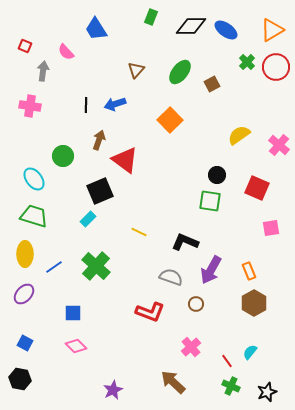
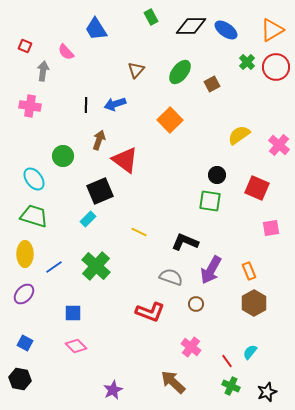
green rectangle at (151, 17): rotated 49 degrees counterclockwise
pink cross at (191, 347): rotated 12 degrees counterclockwise
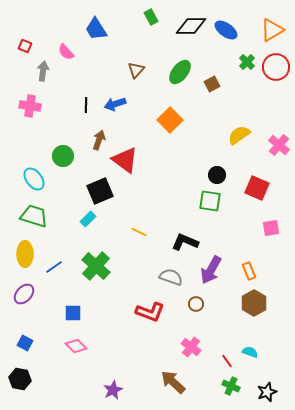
cyan semicircle at (250, 352): rotated 70 degrees clockwise
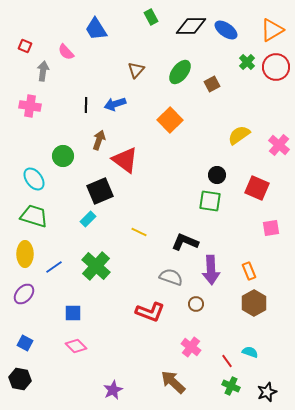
purple arrow at (211, 270): rotated 32 degrees counterclockwise
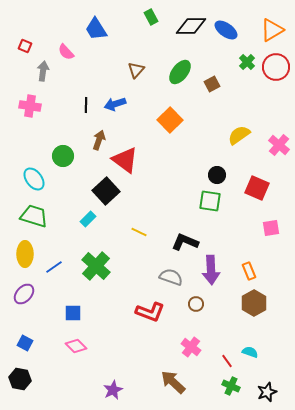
black square at (100, 191): moved 6 px right; rotated 20 degrees counterclockwise
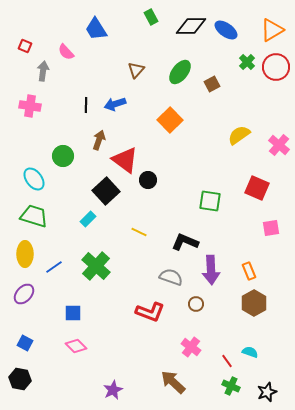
black circle at (217, 175): moved 69 px left, 5 px down
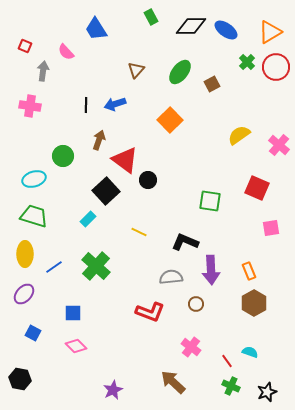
orange triangle at (272, 30): moved 2 px left, 2 px down
cyan ellipse at (34, 179): rotated 70 degrees counterclockwise
gray semicircle at (171, 277): rotated 25 degrees counterclockwise
blue square at (25, 343): moved 8 px right, 10 px up
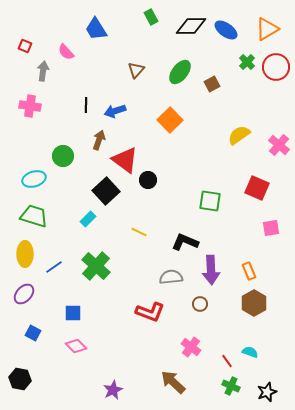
orange triangle at (270, 32): moved 3 px left, 3 px up
blue arrow at (115, 104): moved 7 px down
brown circle at (196, 304): moved 4 px right
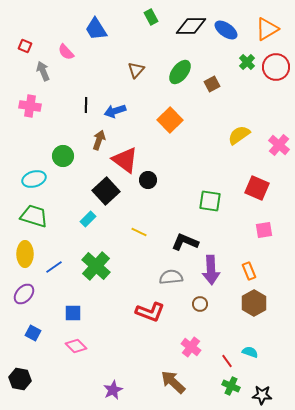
gray arrow at (43, 71): rotated 30 degrees counterclockwise
pink square at (271, 228): moved 7 px left, 2 px down
black star at (267, 392): moved 5 px left, 3 px down; rotated 24 degrees clockwise
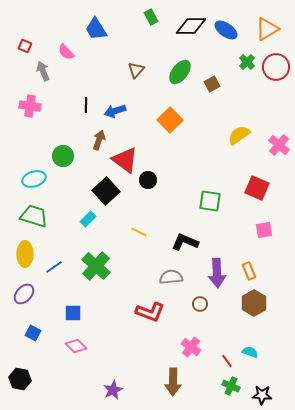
purple arrow at (211, 270): moved 6 px right, 3 px down
brown arrow at (173, 382): rotated 132 degrees counterclockwise
